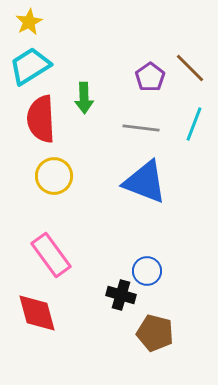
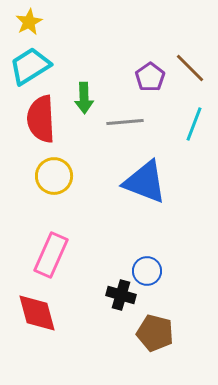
gray line: moved 16 px left, 6 px up; rotated 12 degrees counterclockwise
pink rectangle: rotated 60 degrees clockwise
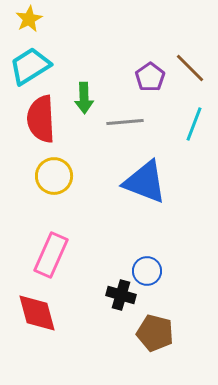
yellow star: moved 3 px up
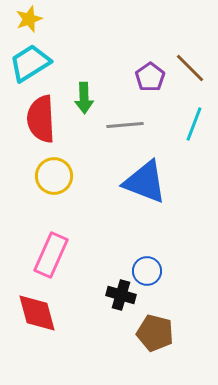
yellow star: rotated 8 degrees clockwise
cyan trapezoid: moved 3 px up
gray line: moved 3 px down
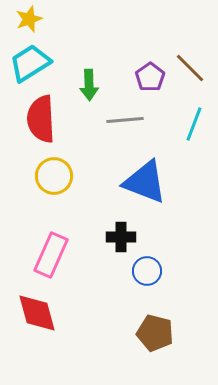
green arrow: moved 5 px right, 13 px up
gray line: moved 5 px up
black cross: moved 58 px up; rotated 16 degrees counterclockwise
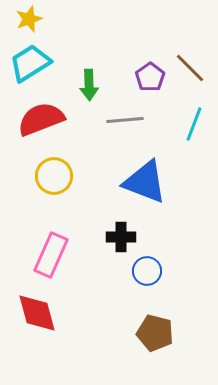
red semicircle: rotated 72 degrees clockwise
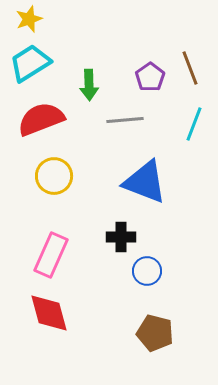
brown line: rotated 24 degrees clockwise
red diamond: moved 12 px right
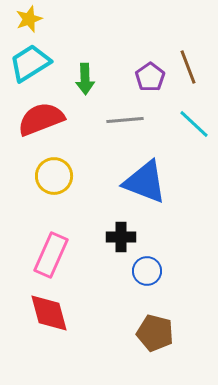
brown line: moved 2 px left, 1 px up
green arrow: moved 4 px left, 6 px up
cyan line: rotated 68 degrees counterclockwise
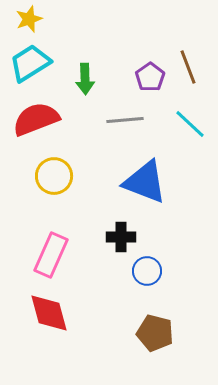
red semicircle: moved 5 px left
cyan line: moved 4 px left
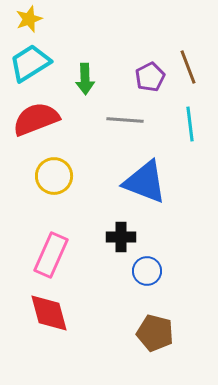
purple pentagon: rotated 8 degrees clockwise
gray line: rotated 9 degrees clockwise
cyan line: rotated 40 degrees clockwise
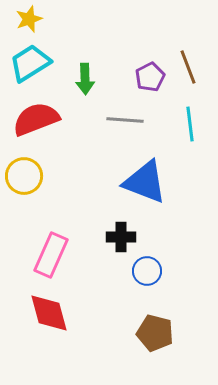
yellow circle: moved 30 px left
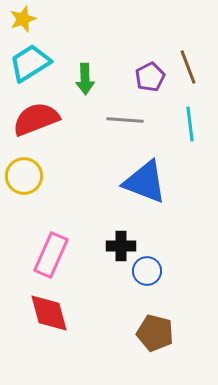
yellow star: moved 6 px left
black cross: moved 9 px down
